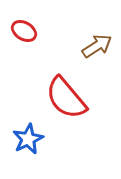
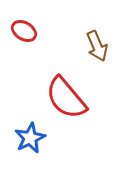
brown arrow: rotated 100 degrees clockwise
blue star: moved 2 px right, 1 px up
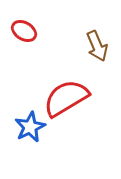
red semicircle: rotated 99 degrees clockwise
blue star: moved 11 px up
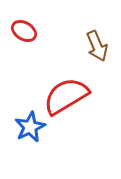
red semicircle: moved 2 px up
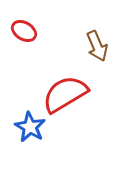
red semicircle: moved 1 px left, 2 px up
blue star: rotated 16 degrees counterclockwise
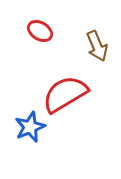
red ellipse: moved 16 px right
blue star: rotated 20 degrees clockwise
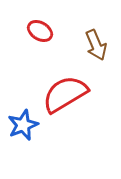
brown arrow: moved 1 px left, 1 px up
blue star: moved 7 px left, 2 px up
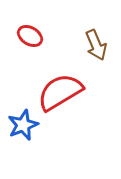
red ellipse: moved 10 px left, 5 px down
red semicircle: moved 5 px left, 2 px up
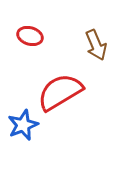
red ellipse: rotated 15 degrees counterclockwise
